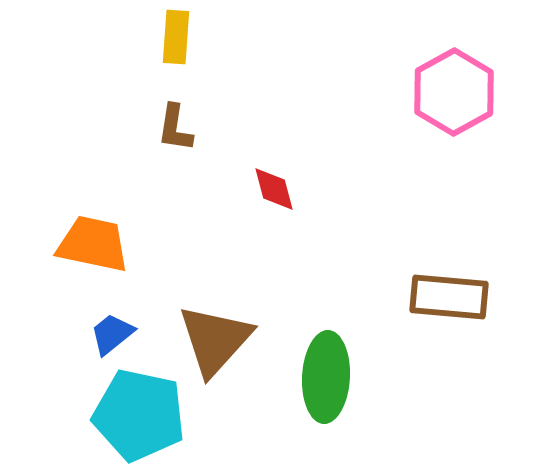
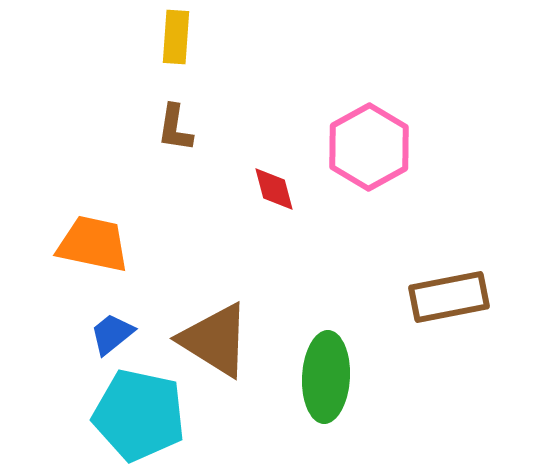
pink hexagon: moved 85 px left, 55 px down
brown rectangle: rotated 16 degrees counterclockwise
brown triangle: rotated 40 degrees counterclockwise
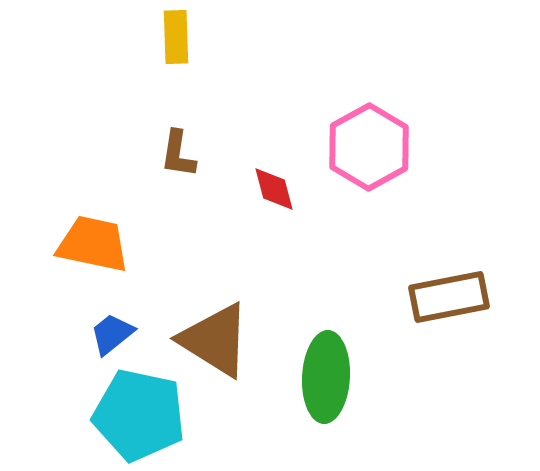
yellow rectangle: rotated 6 degrees counterclockwise
brown L-shape: moved 3 px right, 26 px down
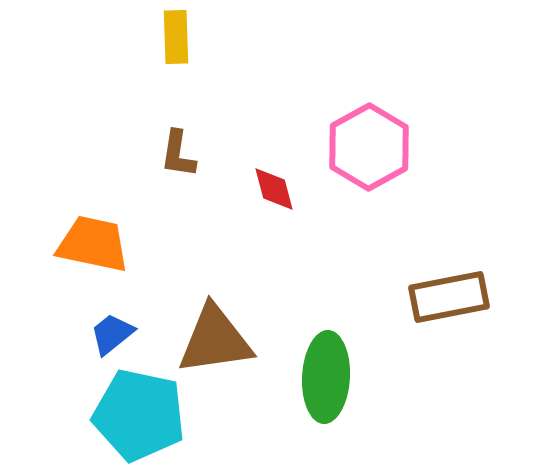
brown triangle: rotated 40 degrees counterclockwise
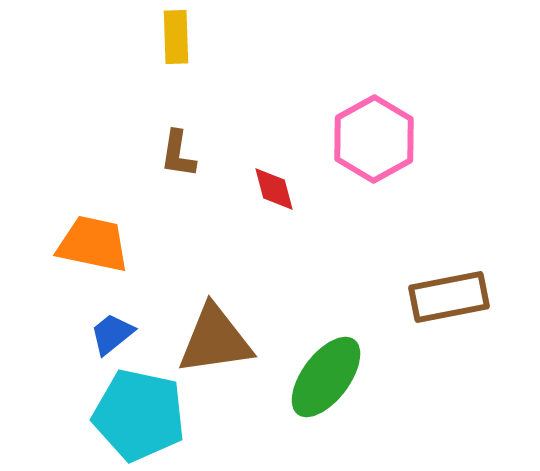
pink hexagon: moved 5 px right, 8 px up
green ellipse: rotated 34 degrees clockwise
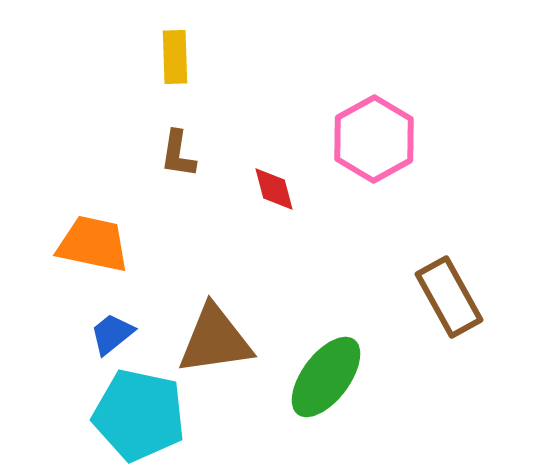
yellow rectangle: moved 1 px left, 20 px down
brown rectangle: rotated 72 degrees clockwise
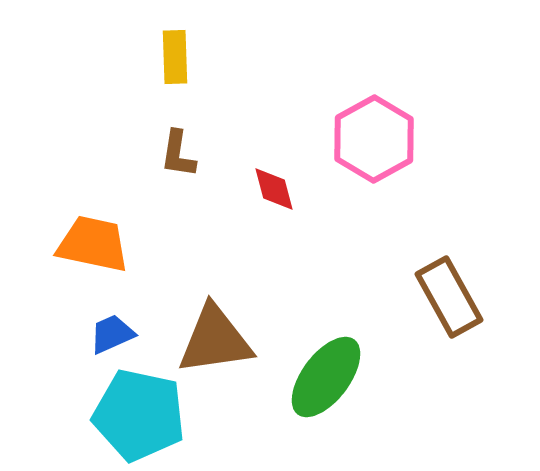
blue trapezoid: rotated 15 degrees clockwise
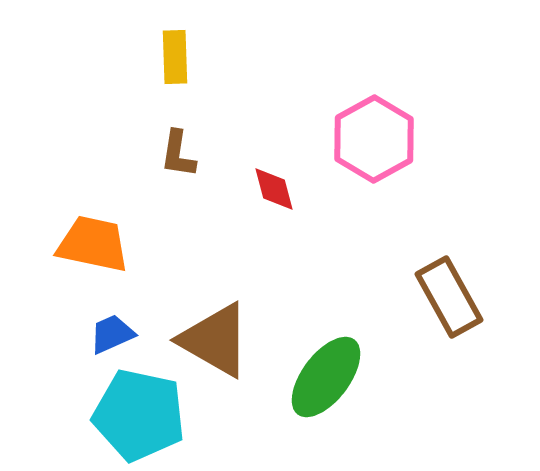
brown triangle: rotated 38 degrees clockwise
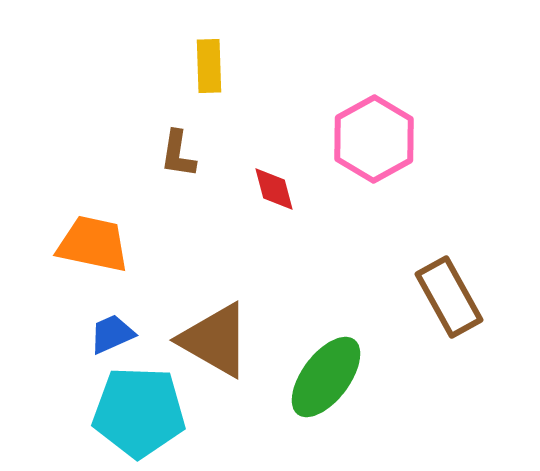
yellow rectangle: moved 34 px right, 9 px down
cyan pentagon: moved 3 px up; rotated 10 degrees counterclockwise
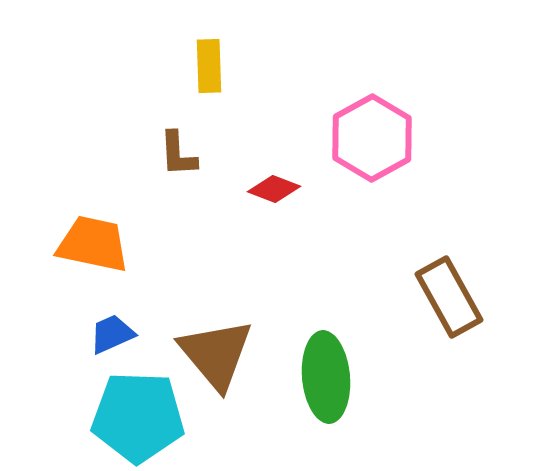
pink hexagon: moved 2 px left, 1 px up
brown L-shape: rotated 12 degrees counterclockwise
red diamond: rotated 54 degrees counterclockwise
brown triangle: moved 1 px right, 14 px down; rotated 20 degrees clockwise
green ellipse: rotated 42 degrees counterclockwise
cyan pentagon: moved 1 px left, 5 px down
